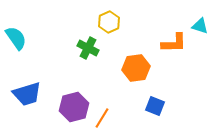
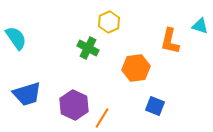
orange L-shape: moved 4 px left, 2 px up; rotated 104 degrees clockwise
purple hexagon: moved 2 px up; rotated 20 degrees counterclockwise
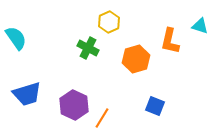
orange hexagon: moved 9 px up; rotated 8 degrees counterclockwise
